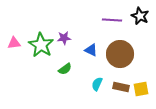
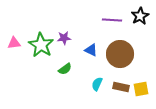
black star: rotated 18 degrees clockwise
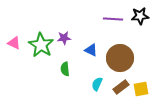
black star: rotated 24 degrees clockwise
purple line: moved 1 px right, 1 px up
pink triangle: rotated 32 degrees clockwise
brown circle: moved 4 px down
green semicircle: rotated 120 degrees clockwise
brown rectangle: rotated 49 degrees counterclockwise
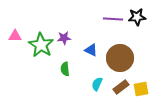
black star: moved 3 px left, 1 px down
pink triangle: moved 1 px right, 7 px up; rotated 24 degrees counterclockwise
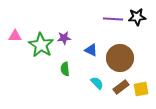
cyan semicircle: moved 1 px up; rotated 112 degrees clockwise
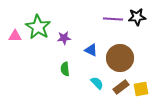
green star: moved 3 px left, 18 px up
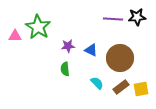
purple star: moved 4 px right, 8 px down
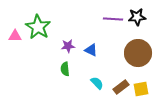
brown circle: moved 18 px right, 5 px up
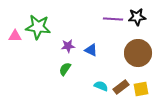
green star: rotated 25 degrees counterclockwise
green semicircle: rotated 40 degrees clockwise
cyan semicircle: moved 4 px right, 3 px down; rotated 24 degrees counterclockwise
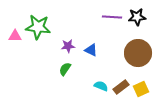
purple line: moved 1 px left, 2 px up
yellow square: rotated 14 degrees counterclockwise
